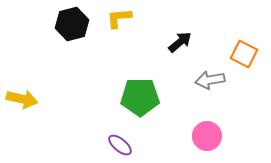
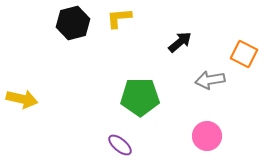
black hexagon: moved 1 px right, 1 px up
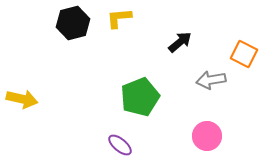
gray arrow: moved 1 px right
green pentagon: rotated 21 degrees counterclockwise
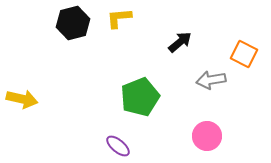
purple ellipse: moved 2 px left, 1 px down
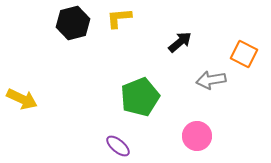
yellow arrow: rotated 12 degrees clockwise
pink circle: moved 10 px left
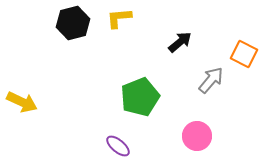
gray arrow: rotated 140 degrees clockwise
yellow arrow: moved 3 px down
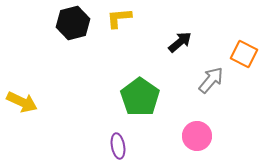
green pentagon: rotated 15 degrees counterclockwise
purple ellipse: rotated 40 degrees clockwise
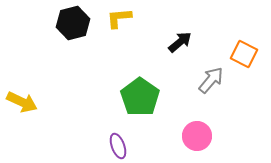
purple ellipse: rotated 10 degrees counterclockwise
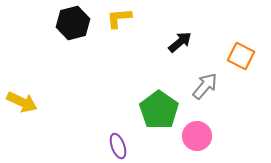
orange square: moved 3 px left, 2 px down
gray arrow: moved 6 px left, 6 px down
green pentagon: moved 19 px right, 13 px down
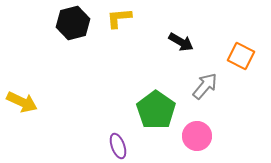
black arrow: moved 1 px right; rotated 70 degrees clockwise
green pentagon: moved 3 px left
